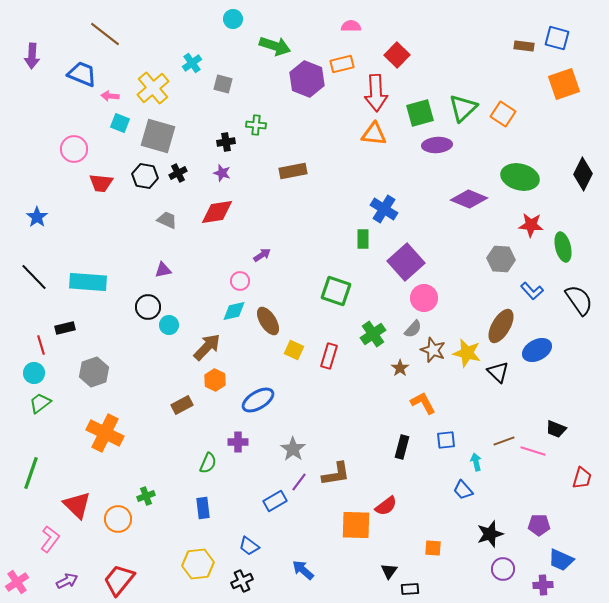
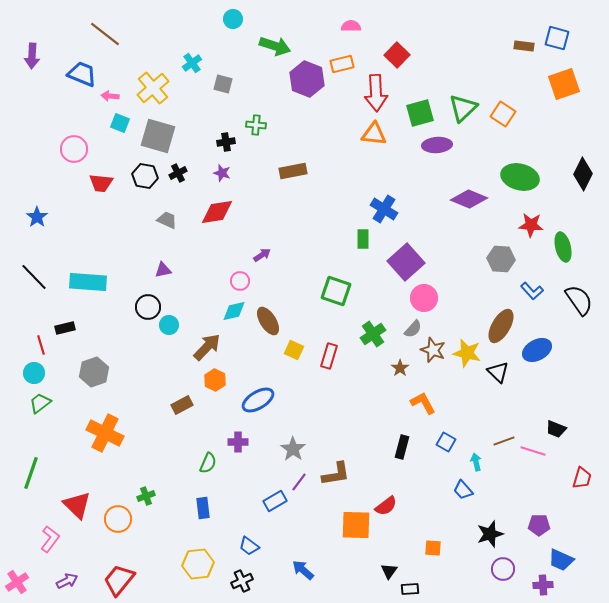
blue square at (446, 440): moved 2 px down; rotated 36 degrees clockwise
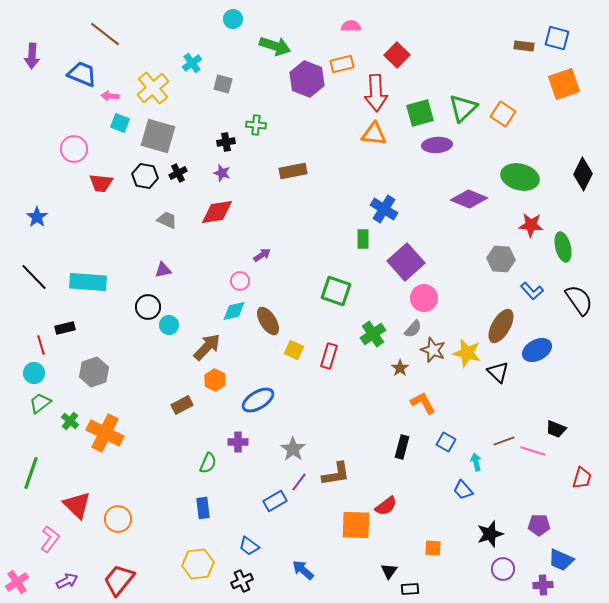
green cross at (146, 496): moved 76 px left, 75 px up; rotated 30 degrees counterclockwise
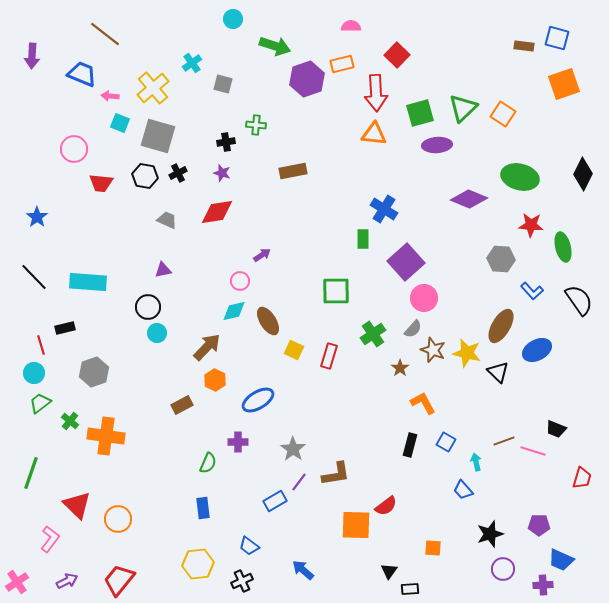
purple hexagon at (307, 79): rotated 20 degrees clockwise
green square at (336, 291): rotated 20 degrees counterclockwise
cyan circle at (169, 325): moved 12 px left, 8 px down
orange cross at (105, 433): moved 1 px right, 3 px down; rotated 18 degrees counterclockwise
black rectangle at (402, 447): moved 8 px right, 2 px up
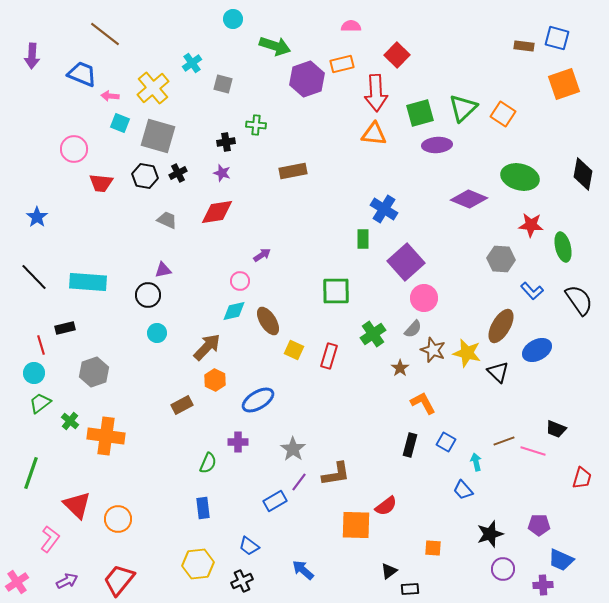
black diamond at (583, 174): rotated 16 degrees counterclockwise
black circle at (148, 307): moved 12 px up
black triangle at (389, 571): rotated 18 degrees clockwise
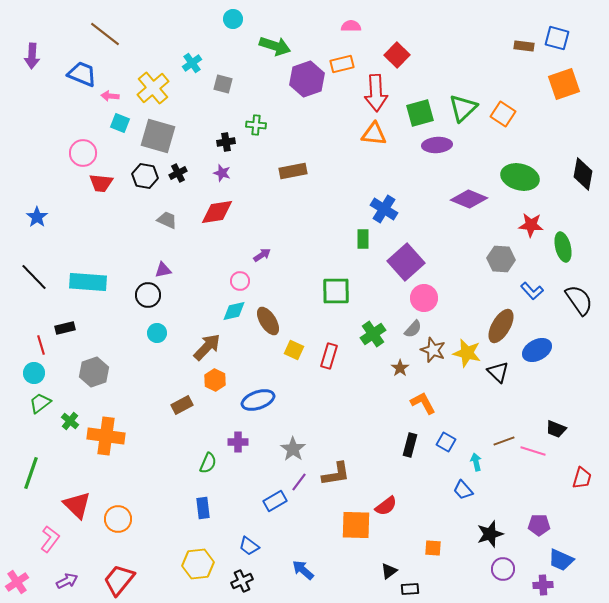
pink circle at (74, 149): moved 9 px right, 4 px down
blue ellipse at (258, 400): rotated 12 degrees clockwise
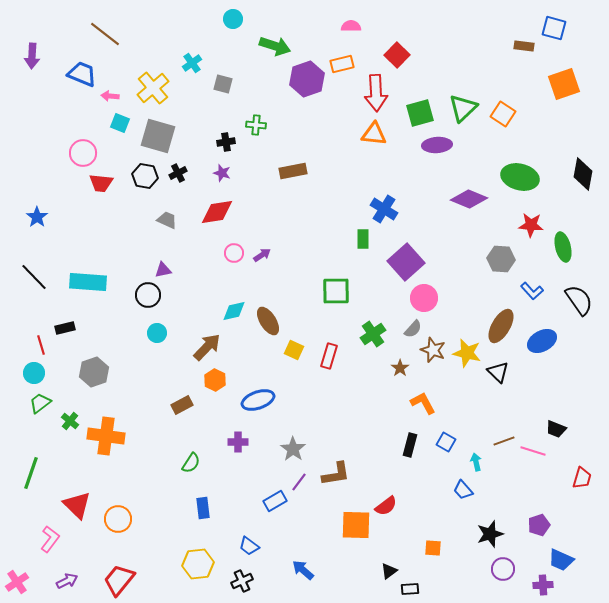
blue square at (557, 38): moved 3 px left, 10 px up
pink circle at (240, 281): moved 6 px left, 28 px up
blue ellipse at (537, 350): moved 5 px right, 9 px up
green semicircle at (208, 463): moved 17 px left; rotated 10 degrees clockwise
purple pentagon at (539, 525): rotated 20 degrees counterclockwise
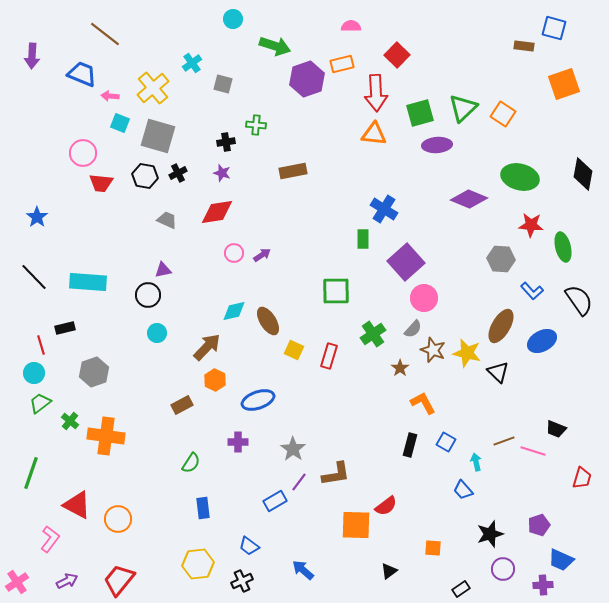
red triangle at (77, 505): rotated 16 degrees counterclockwise
black rectangle at (410, 589): moved 51 px right; rotated 30 degrees counterclockwise
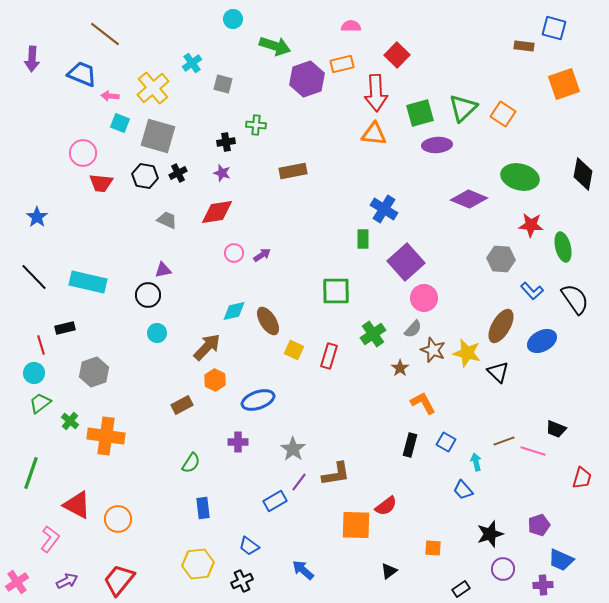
purple arrow at (32, 56): moved 3 px down
cyan rectangle at (88, 282): rotated 9 degrees clockwise
black semicircle at (579, 300): moved 4 px left, 1 px up
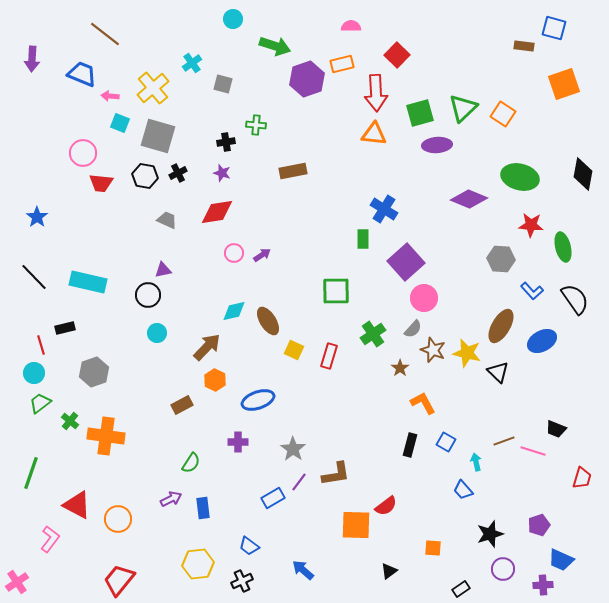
blue rectangle at (275, 501): moved 2 px left, 3 px up
purple arrow at (67, 581): moved 104 px right, 82 px up
